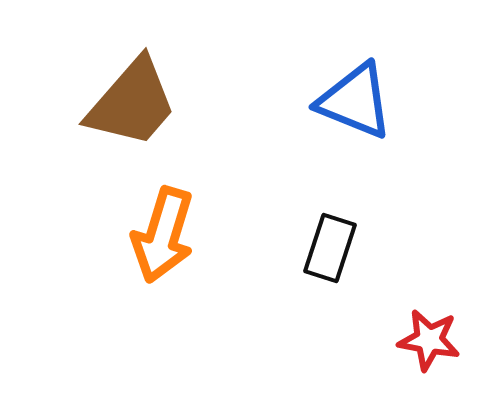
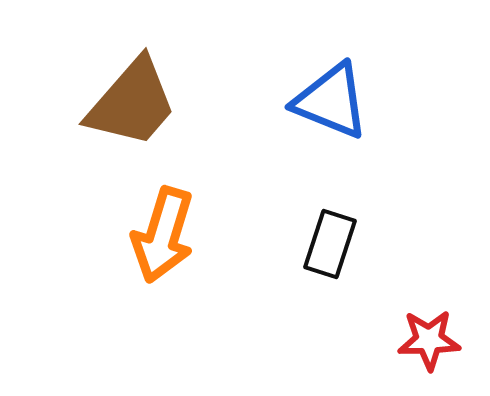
blue triangle: moved 24 px left
black rectangle: moved 4 px up
red star: rotated 12 degrees counterclockwise
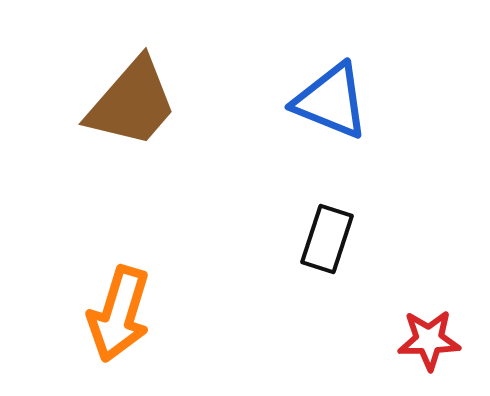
orange arrow: moved 44 px left, 79 px down
black rectangle: moved 3 px left, 5 px up
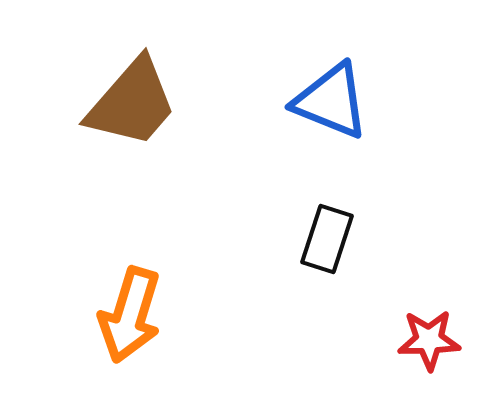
orange arrow: moved 11 px right, 1 px down
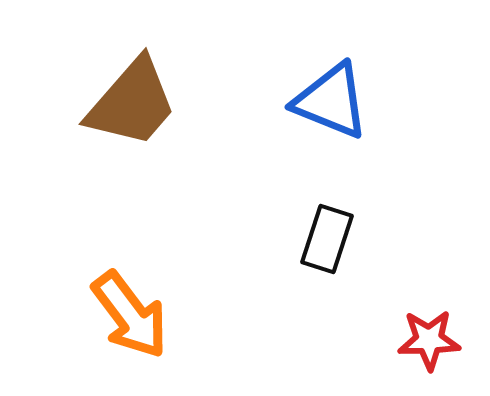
orange arrow: rotated 54 degrees counterclockwise
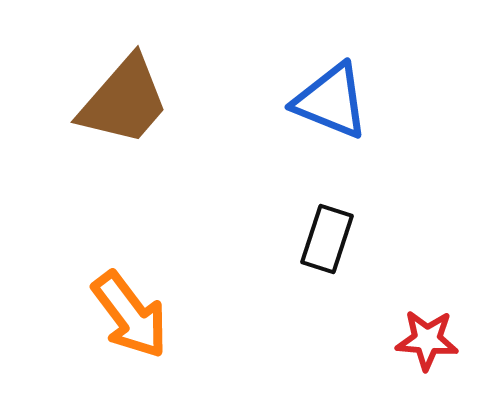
brown trapezoid: moved 8 px left, 2 px up
red star: moved 2 px left; rotated 6 degrees clockwise
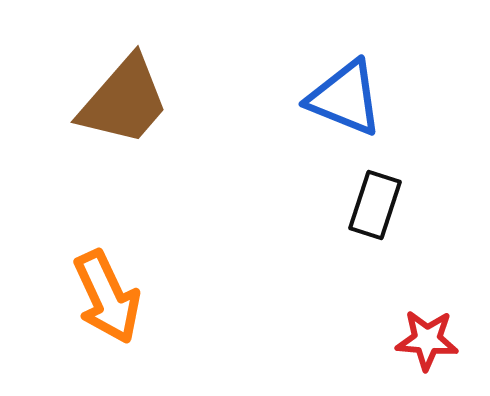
blue triangle: moved 14 px right, 3 px up
black rectangle: moved 48 px right, 34 px up
orange arrow: moved 23 px left, 18 px up; rotated 12 degrees clockwise
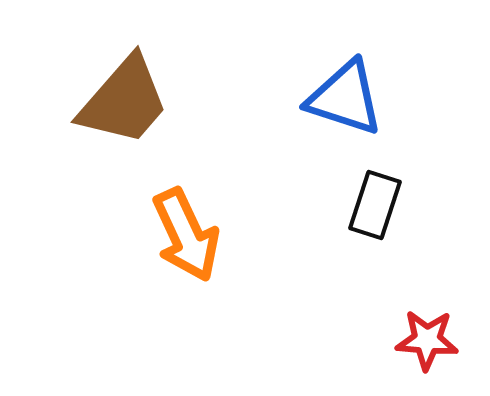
blue triangle: rotated 4 degrees counterclockwise
orange arrow: moved 79 px right, 62 px up
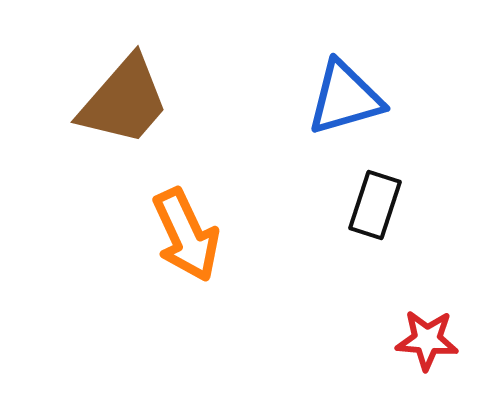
blue triangle: rotated 34 degrees counterclockwise
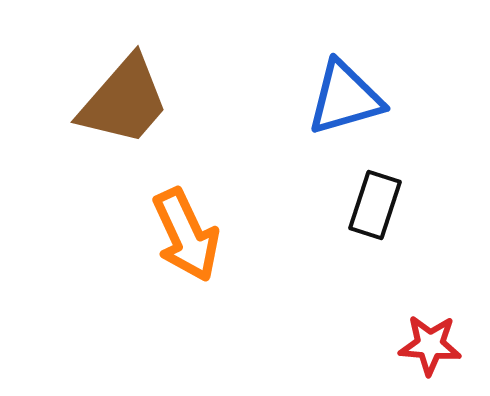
red star: moved 3 px right, 5 px down
